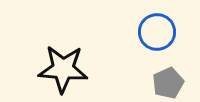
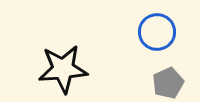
black star: rotated 9 degrees counterclockwise
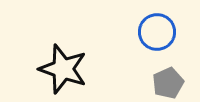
black star: rotated 24 degrees clockwise
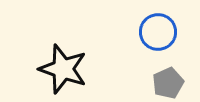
blue circle: moved 1 px right
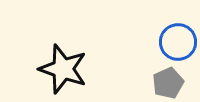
blue circle: moved 20 px right, 10 px down
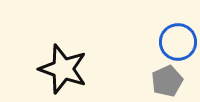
gray pentagon: moved 1 px left, 2 px up
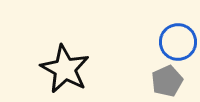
black star: moved 2 px right; rotated 9 degrees clockwise
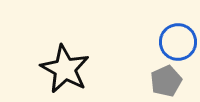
gray pentagon: moved 1 px left
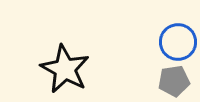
gray pentagon: moved 8 px right; rotated 16 degrees clockwise
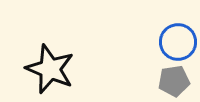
black star: moved 15 px left; rotated 6 degrees counterclockwise
